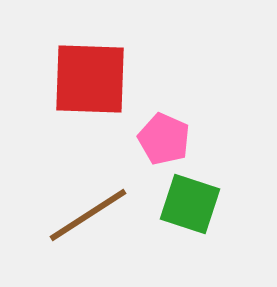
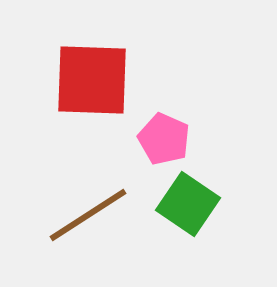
red square: moved 2 px right, 1 px down
green square: moved 2 px left; rotated 16 degrees clockwise
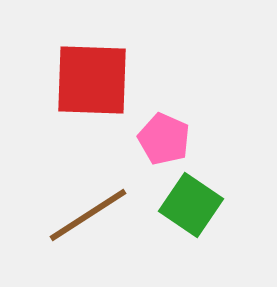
green square: moved 3 px right, 1 px down
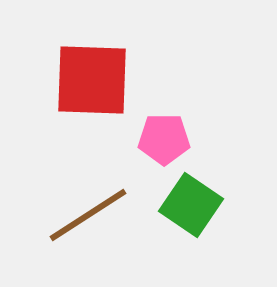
pink pentagon: rotated 24 degrees counterclockwise
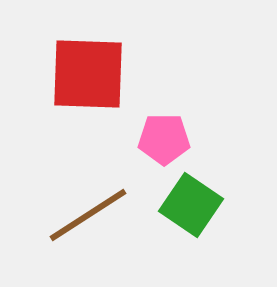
red square: moved 4 px left, 6 px up
